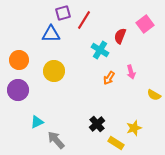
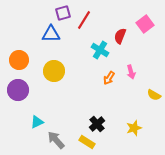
yellow rectangle: moved 29 px left, 1 px up
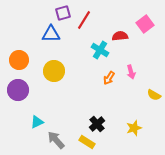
red semicircle: rotated 63 degrees clockwise
